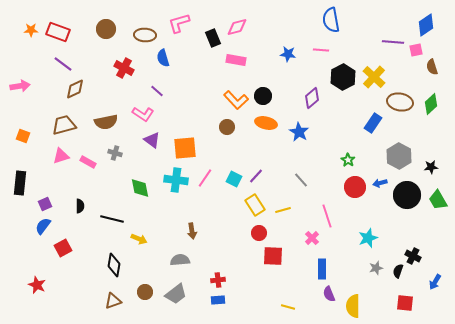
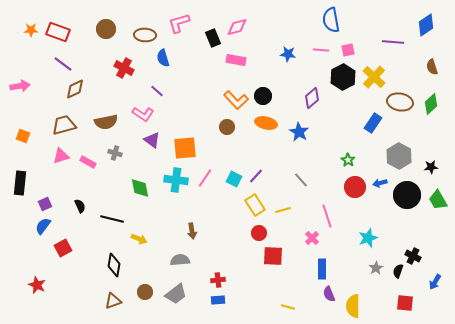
pink square at (416, 50): moved 68 px left
black semicircle at (80, 206): rotated 24 degrees counterclockwise
gray star at (376, 268): rotated 16 degrees counterclockwise
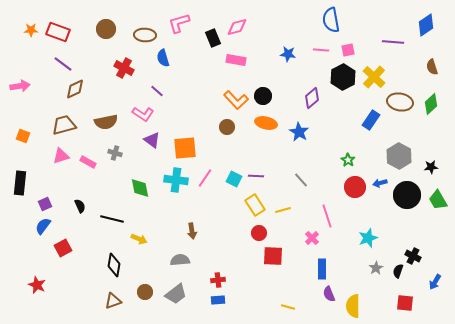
blue rectangle at (373, 123): moved 2 px left, 3 px up
purple line at (256, 176): rotated 49 degrees clockwise
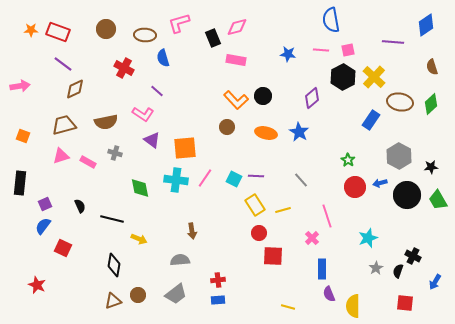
orange ellipse at (266, 123): moved 10 px down
red square at (63, 248): rotated 36 degrees counterclockwise
brown circle at (145, 292): moved 7 px left, 3 px down
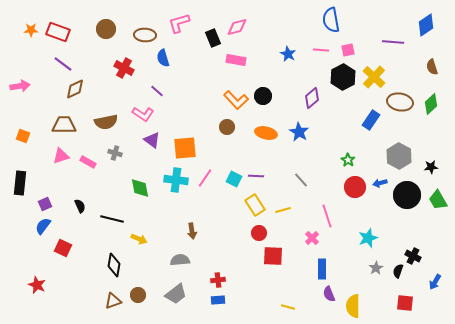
blue star at (288, 54): rotated 21 degrees clockwise
brown trapezoid at (64, 125): rotated 15 degrees clockwise
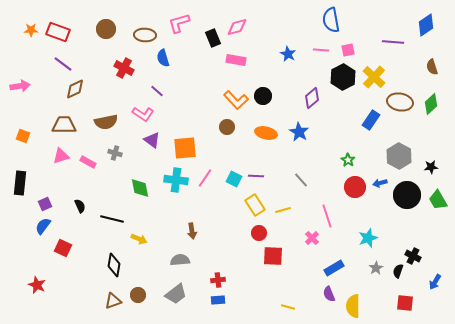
blue rectangle at (322, 269): moved 12 px right, 1 px up; rotated 60 degrees clockwise
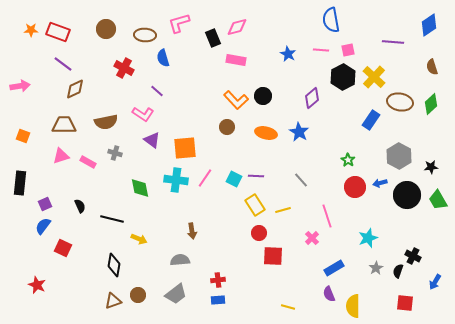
blue diamond at (426, 25): moved 3 px right
